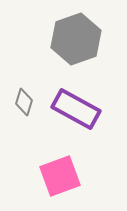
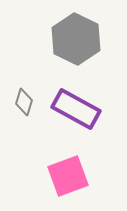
gray hexagon: rotated 15 degrees counterclockwise
pink square: moved 8 px right
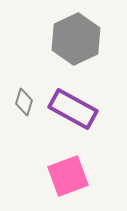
gray hexagon: rotated 9 degrees clockwise
purple rectangle: moved 3 px left
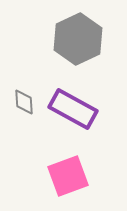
gray hexagon: moved 2 px right
gray diamond: rotated 20 degrees counterclockwise
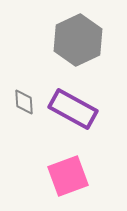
gray hexagon: moved 1 px down
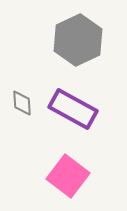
gray diamond: moved 2 px left, 1 px down
pink square: rotated 33 degrees counterclockwise
